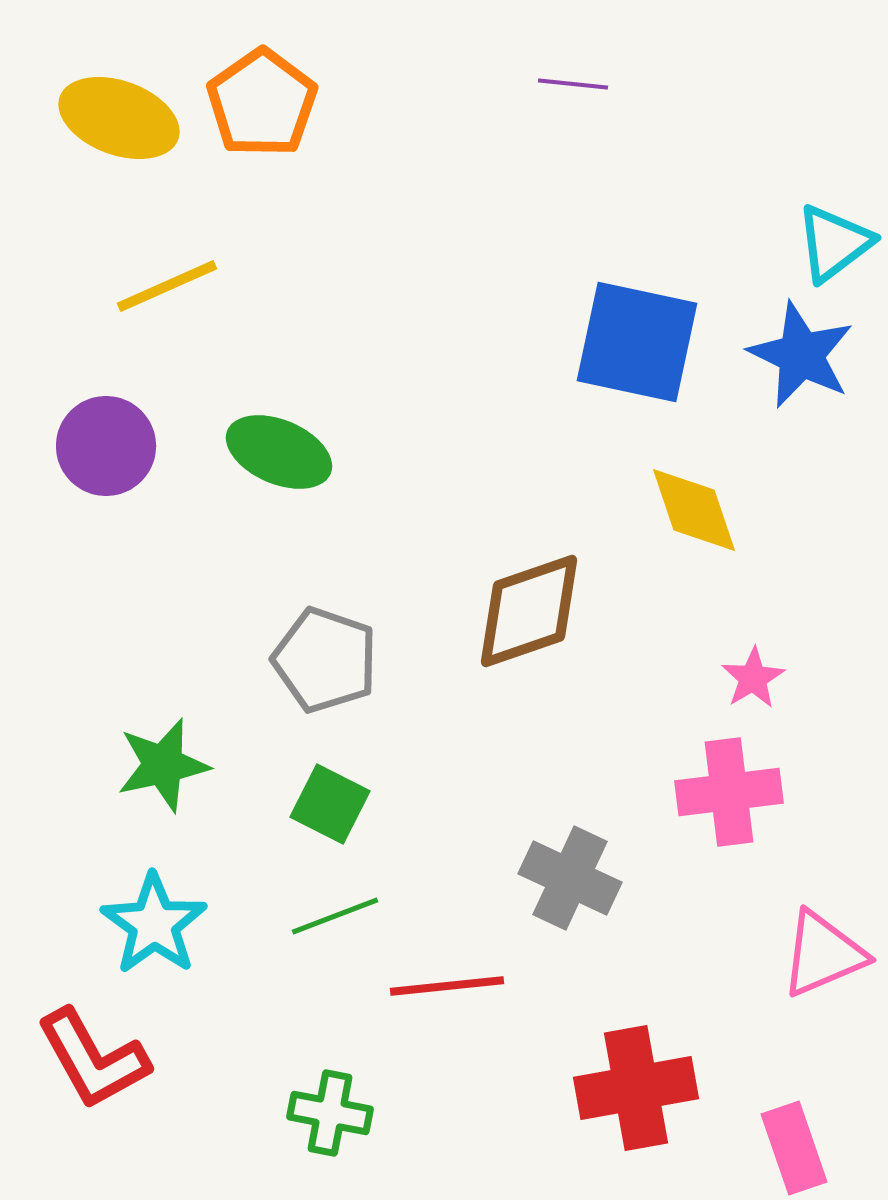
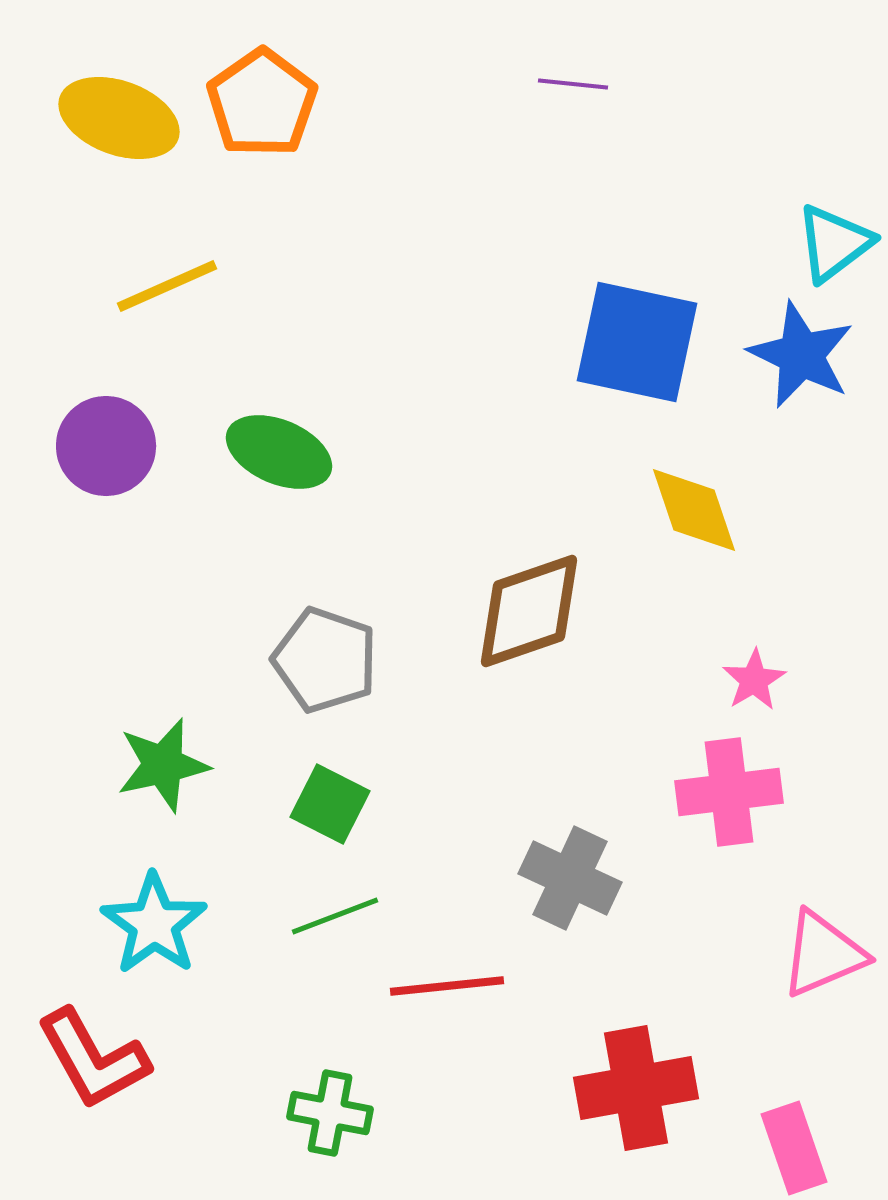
pink star: moved 1 px right, 2 px down
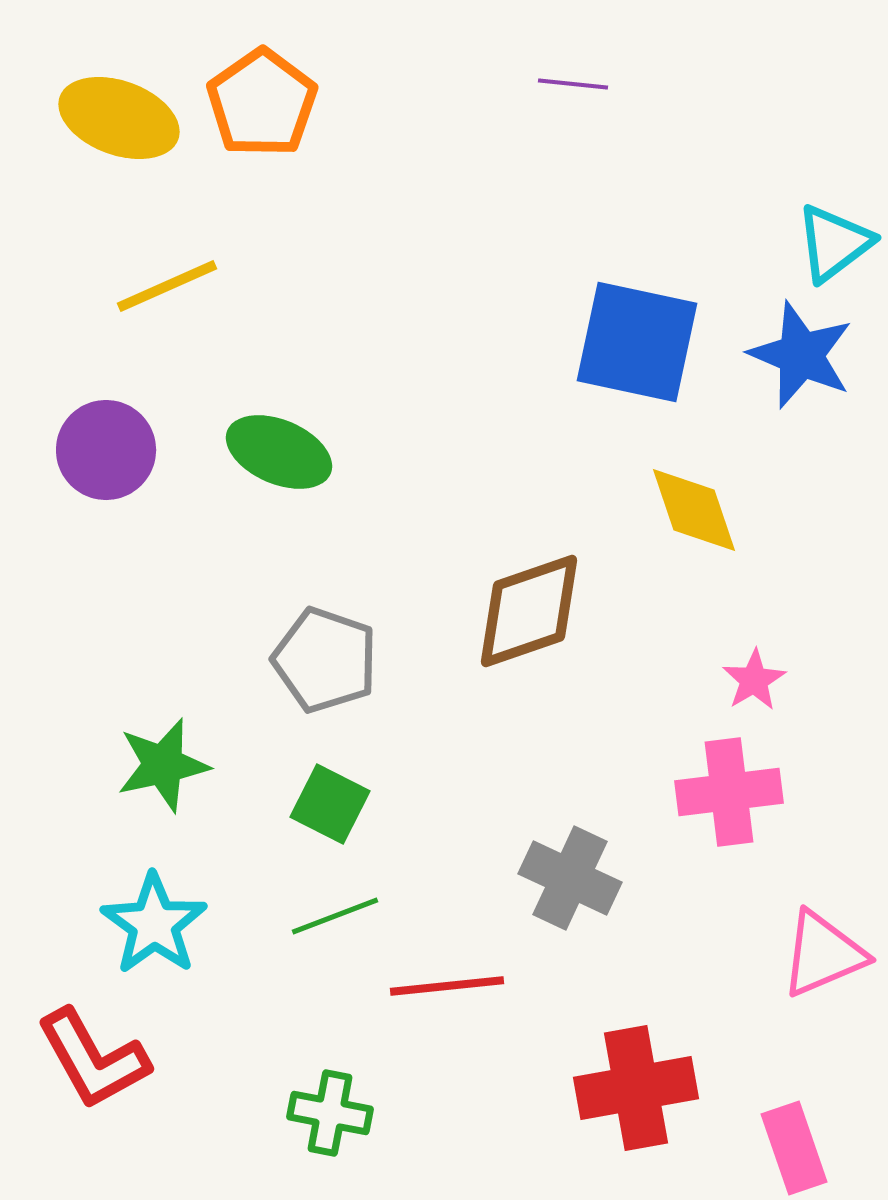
blue star: rotated 3 degrees counterclockwise
purple circle: moved 4 px down
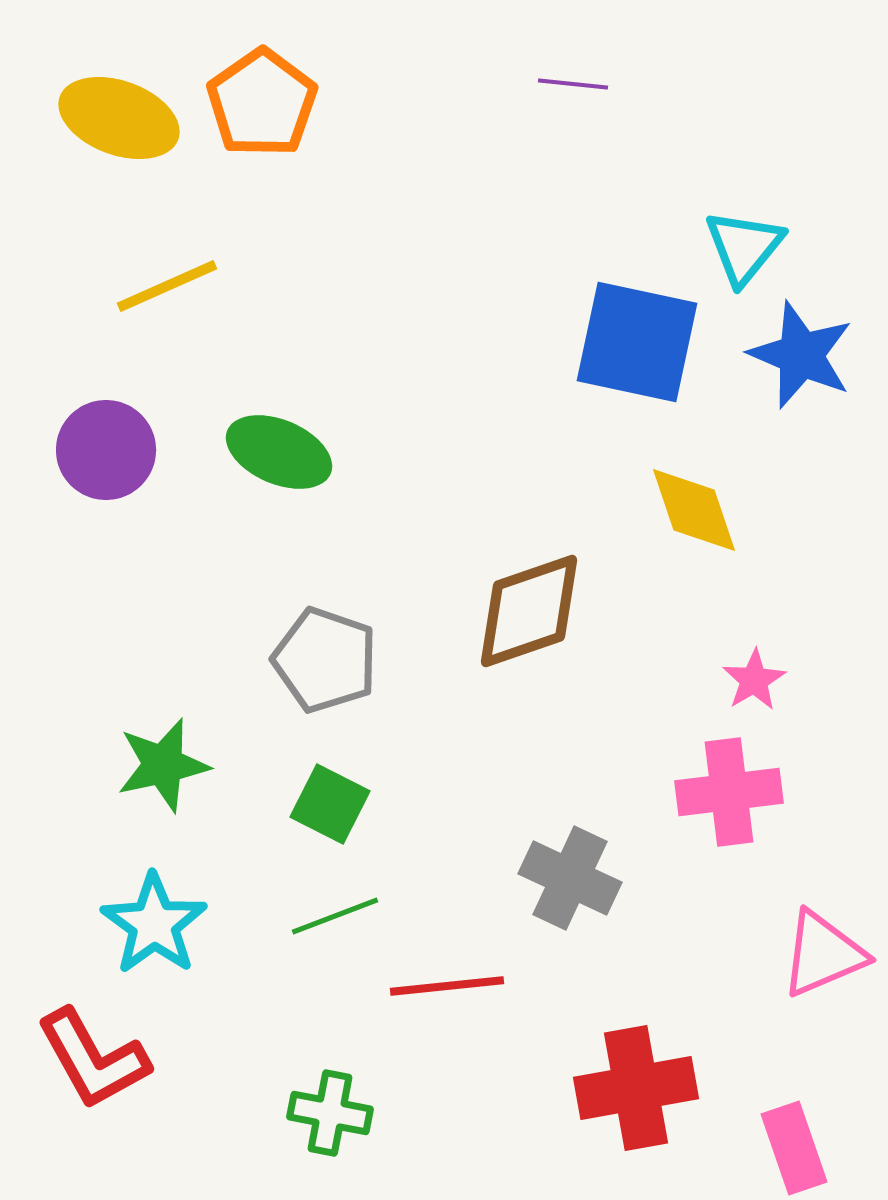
cyan triangle: moved 90 px left, 4 px down; rotated 14 degrees counterclockwise
